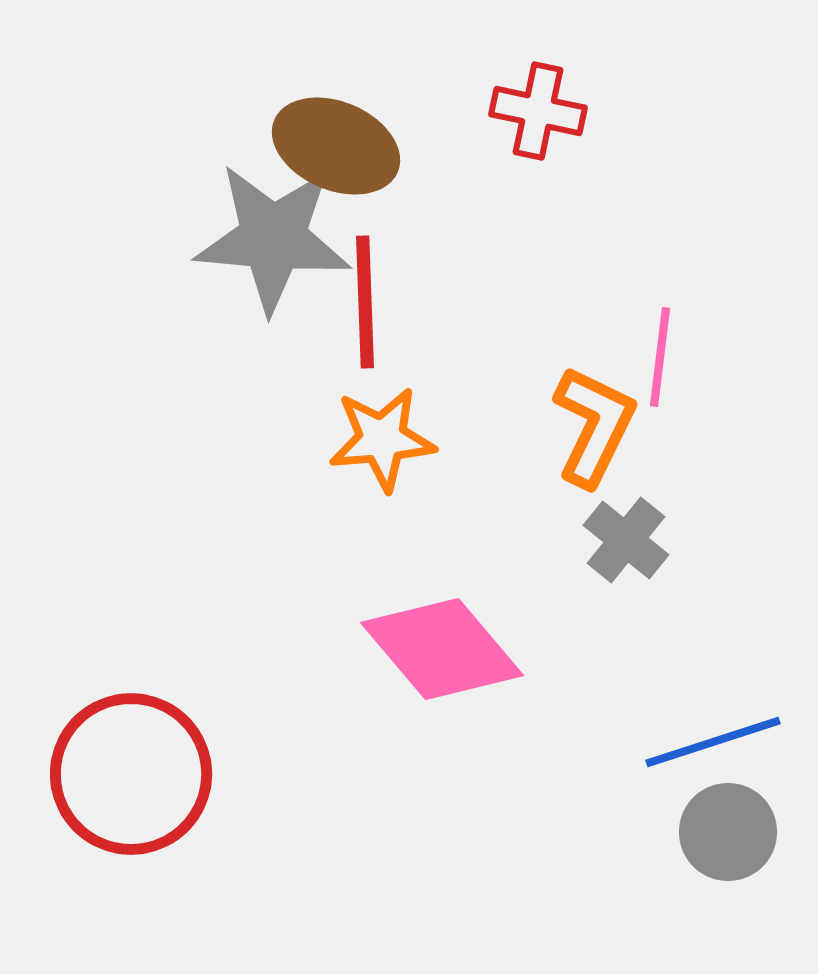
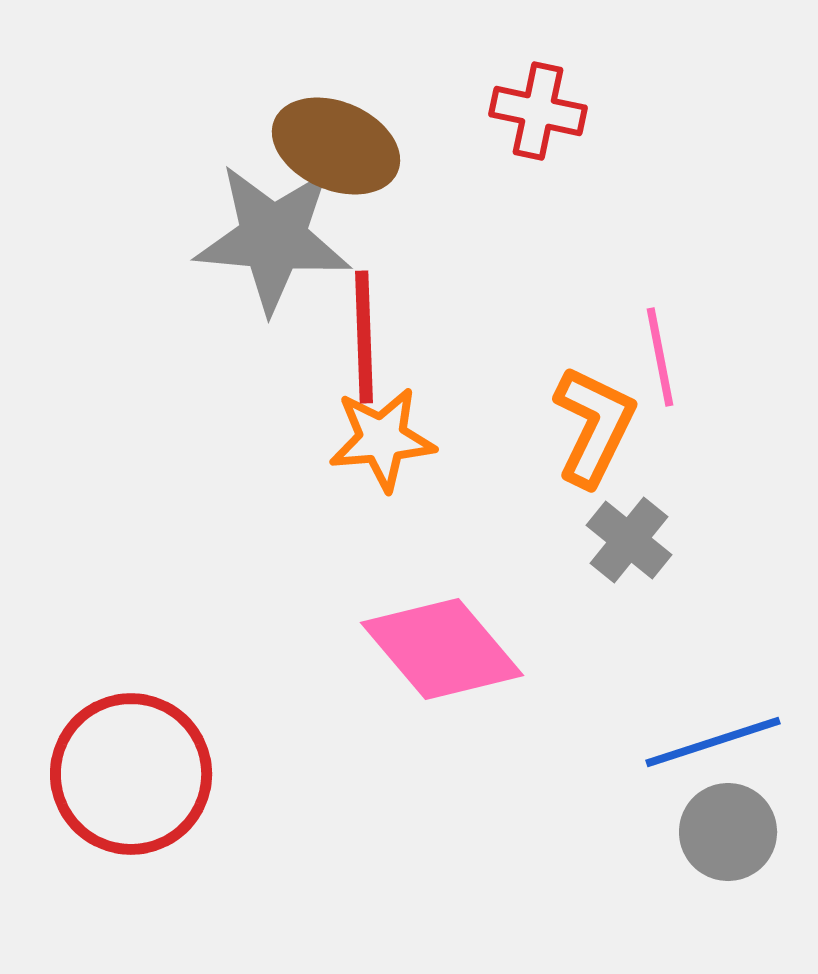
red line: moved 1 px left, 35 px down
pink line: rotated 18 degrees counterclockwise
gray cross: moved 3 px right
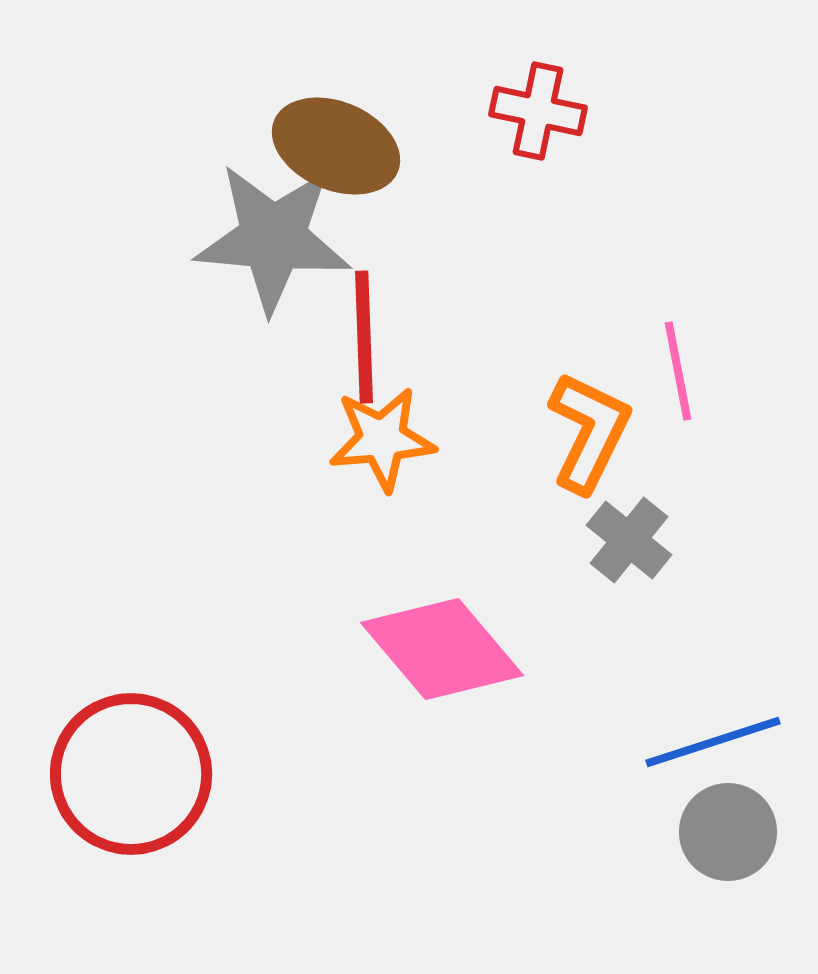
pink line: moved 18 px right, 14 px down
orange L-shape: moved 5 px left, 6 px down
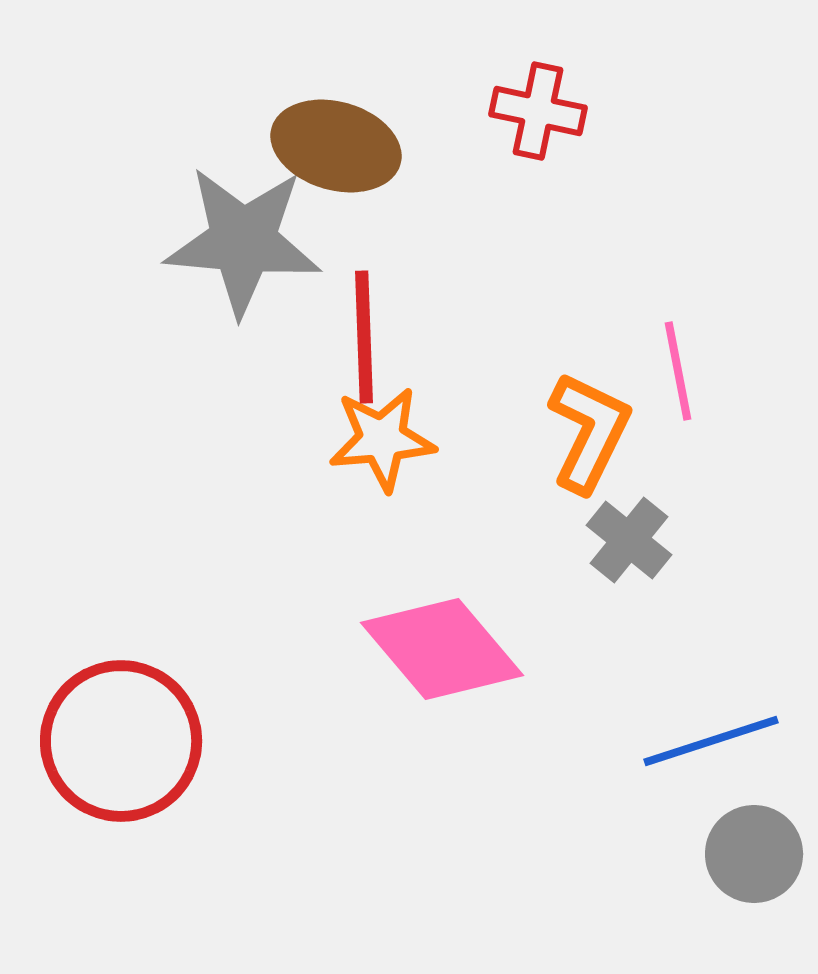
brown ellipse: rotated 7 degrees counterclockwise
gray star: moved 30 px left, 3 px down
blue line: moved 2 px left, 1 px up
red circle: moved 10 px left, 33 px up
gray circle: moved 26 px right, 22 px down
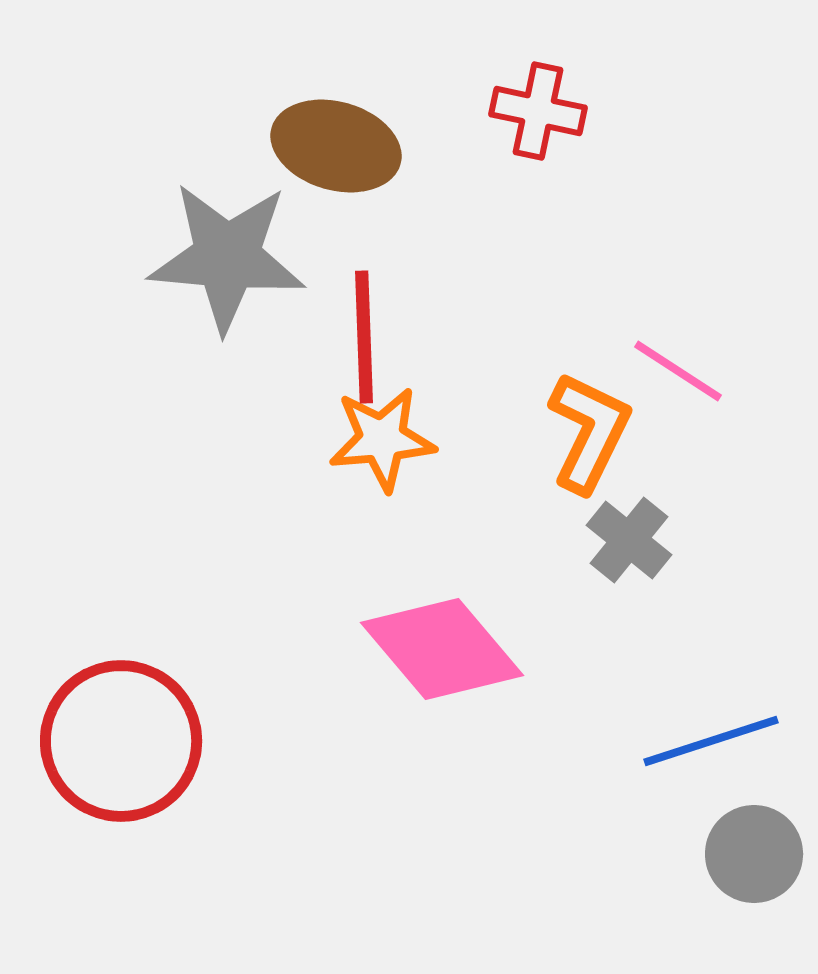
gray star: moved 16 px left, 16 px down
pink line: rotated 46 degrees counterclockwise
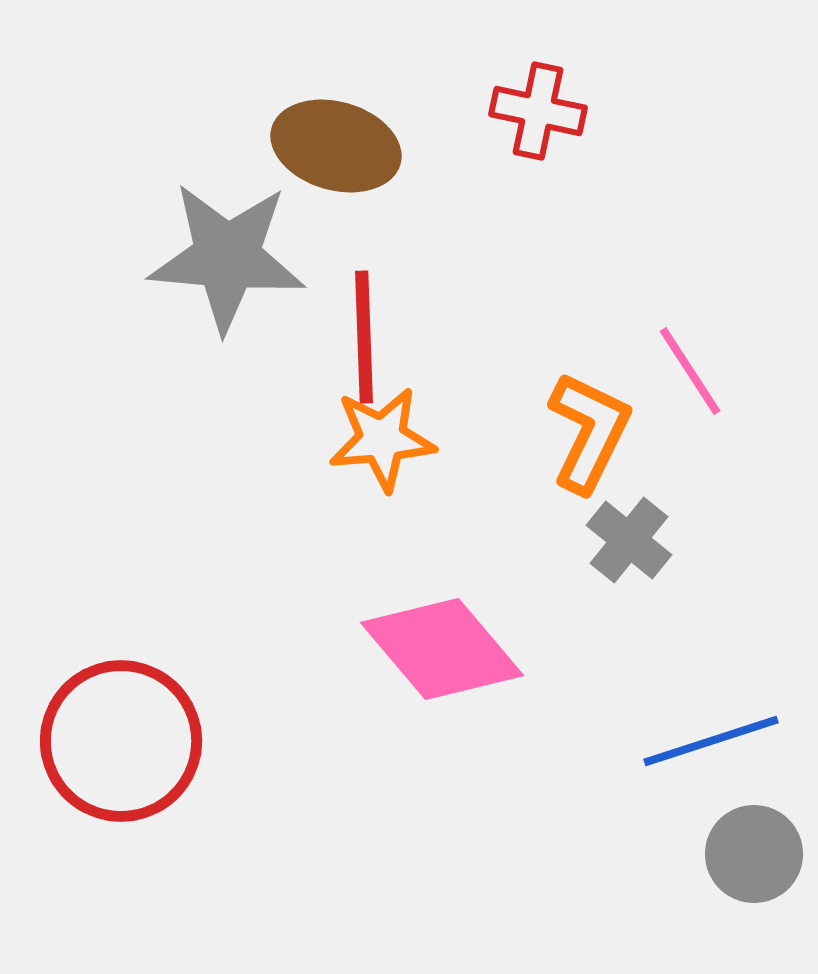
pink line: moved 12 px right; rotated 24 degrees clockwise
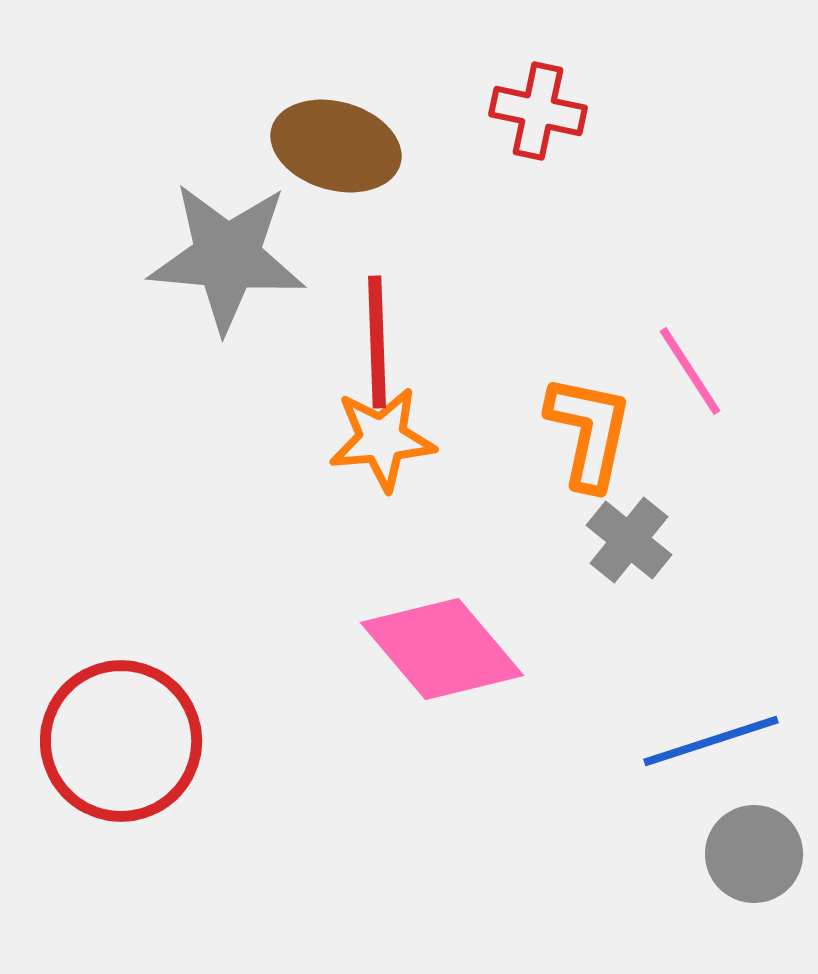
red line: moved 13 px right, 5 px down
orange L-shape: rotated 14 degrees counterclockwise
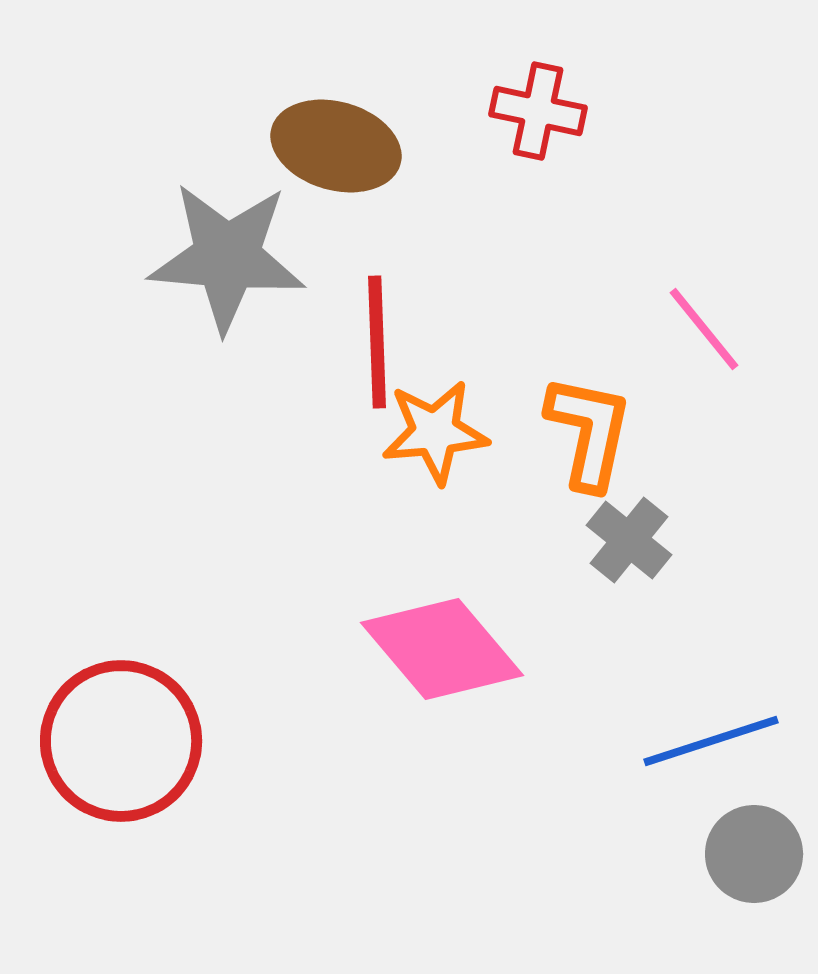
pink line: moved 14 px right, 42 px up; rotated 6 degrees counterclockwise
orange star: moved 53 px right, 7 px up
